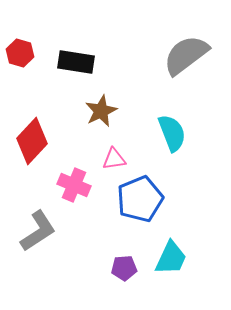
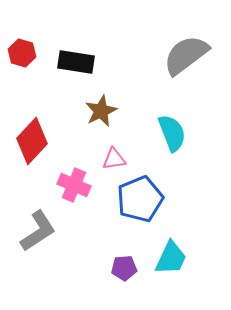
red hexagon: moved 2 px right
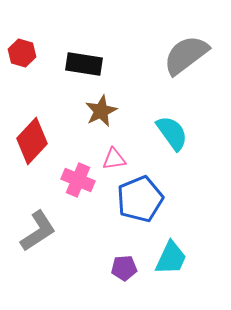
black rectangle: moved 8 px right, 2 px down
cyan semicircle: rotated 15 degrees counterclockwise
pink cross: moved 4 px right, 5 px up
